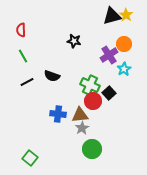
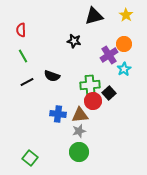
black triangle: moved 18 px left
green cross: rotated 30 degrees counterclockwise
gray star: moved 3 px left, 3 px down; rotated 16 degrees clockwise
green circle: moved 13 px left, 3 px down
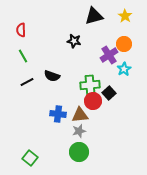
yellow star: moved 1 px left, 1 px down
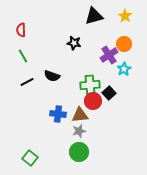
black star: moved 2 px down
